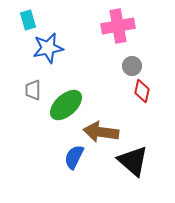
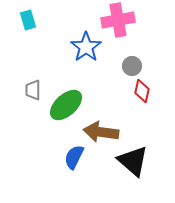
pink cross: moved 6 px up
blue star: moved 38 px right, 1 px up; rotated 24 degrees counterclockwise
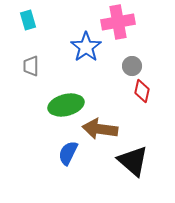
pink cross: moved 2 px down
gray trapezoid: moved 2 px left, 24 px up
green ellipse: rotated 28 degrees clockwise
brown arrow: moved 1 px left, 3 px up
blue semicircle: moved 6 px left, 4 px up
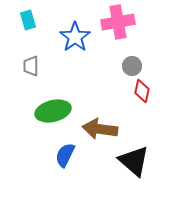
blue star: moved 11 px left, 10 px up
green ellipse: moved 13 px left, 6 px down
blue semicircle: moved 3 px left, 2 px down
black triangle: moved 1 px right
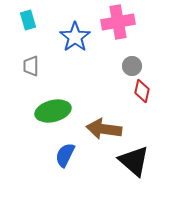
brown arrow: moved 4 px right
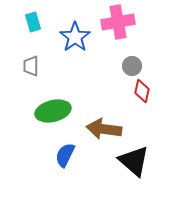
cyan rectangle: moved 5 px right, 2 px down
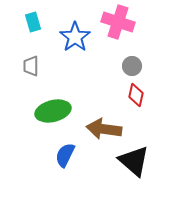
pink cross: rotated 28 degrees clockwise
red diamond: moved 6 px left, 4 px down
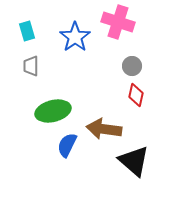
cyan rectangle: moved 6 px left, 9 px down
blue semicircle: moved 2 px right, 10 px up
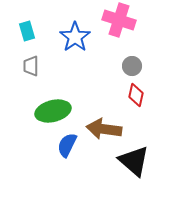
pink cross: moved 1 px right, 2 px up
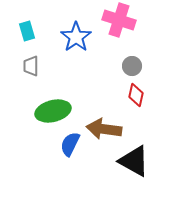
blue star: moved 1 px right
blue semicircle: moved 3 px right, 1 px up
black triangle: rotated 12 degrees counterclockwise
